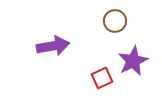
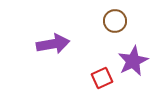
purple arrow: moved 2 px up
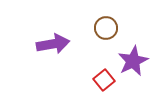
brown circle: moved 9 px left, 7 px down
red square: moved 2 px right, 2 px down; rotated 15 degrees counterclockwise
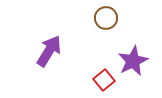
brown circle: moved 10 px up
purple arrow: moved 4 px left, 7 px down; rotated 48 degrees counterclockwise
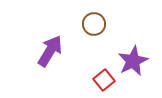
brown circle: moved 12 px left, 6 px down
purple arrow: moved 1 px right
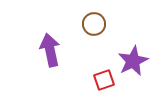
purple arrow: moved 1 px up; rotated 44 degrees counterclockwise
red square: rotated 20 degrees clockwise
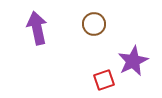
purple arrow: moved 13 px left, 22 px up
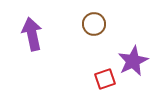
purple arrow: moved 5 px left, 6 px down
red square: moved 1 px right, 1 px up
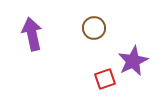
brown circle: moved 4 px down
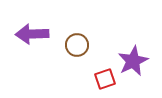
brown circle: moved 17 px left, 17 px down
purple arrow: rotated 80 degrees counterclockwise
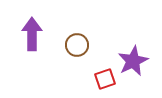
purple arrow: rotated 92 degrees clockwise
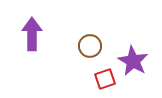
brown circle: moved 13 px right, 1 px down
purple star: rotated 16 degrees counterclockwise
